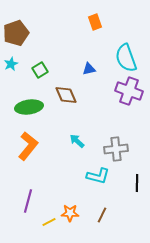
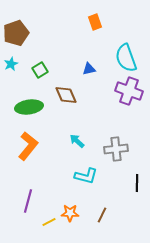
cyan L-shape: moved 12 px left
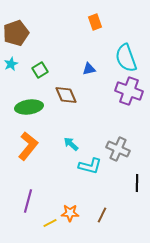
cyan arrow: moved 6 px left, 3 px down
gray cross: moved 2 px right; rotated 30 degrees clockwise
cyan L-shape: moved 4 px right, 10 px up
yellow line: moved 1 px right, 1 px down
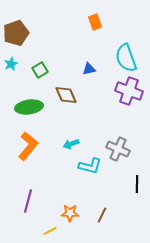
cyan arrow: rotated 63 degrees counterclockwise
black line: moved 1 px down
yellow line: moved 8 px down
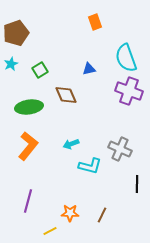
gray cross: moved 2 px right
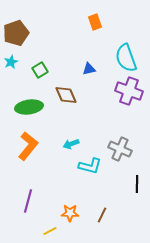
cyan star: moved 2 px up
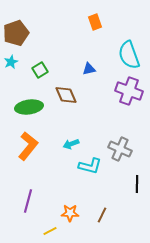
cyan semicircle: moved 3 px right, 3 px up
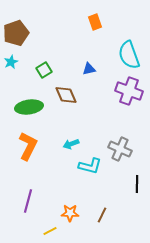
green square: moved 4 px right
orange L-shape: rotated 12 degrees counterclockwise
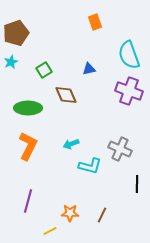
green ellipse: moved 1 px left, 1 px down; rotated 8 degrees clockwise
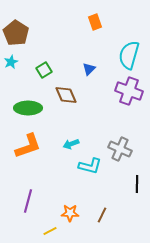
brown pentagon: rotated 20 degrees counterclockwise
cyan semicircle: rotated 36 degrees clockwise
blue triangle: rotated 32 degrees counterclockwise
orange L-shape: rotated 44 degrees clockwise
